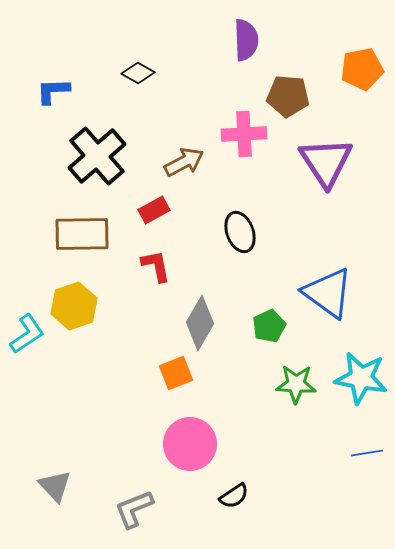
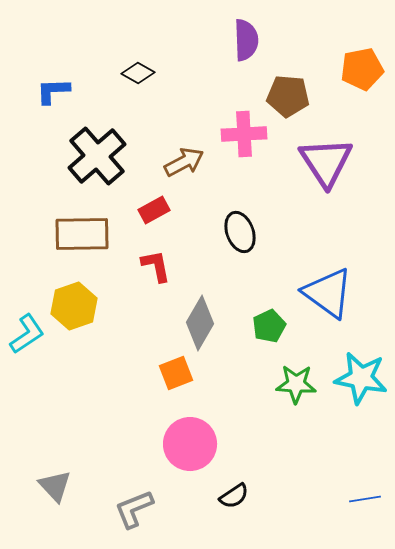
blue line: moved 2 px left, 46 px down
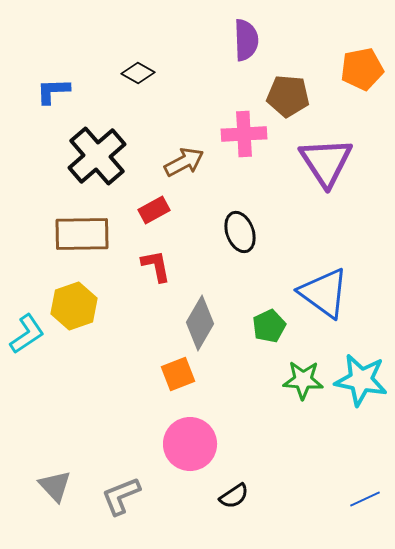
blue triangle: moved 4 px left
orange square: moved 2 px right, 1 px down
cyan star: moved 2 px down
green star: moved 7 px right, 4 px up
blue line: rotated 16 degrees counterclockwise
gray L-shape: moved 13 px left, 13 px up
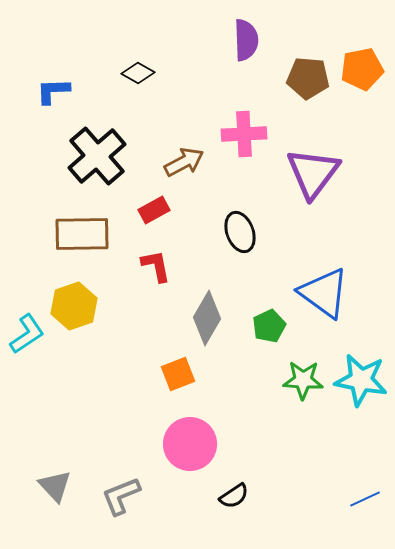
brown pentagon: moved 20 px right, 18 px up
purple triangle: moved 13 px left, 11 px down; rotated 10 degrees clockwise
gray diamond: moved 7 px right, 5 px up
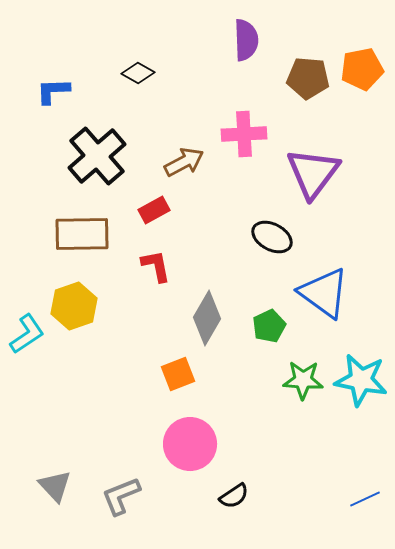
black ellipse: moved 32 px right, 5 px down; rotated 42 degrees counterclockwise
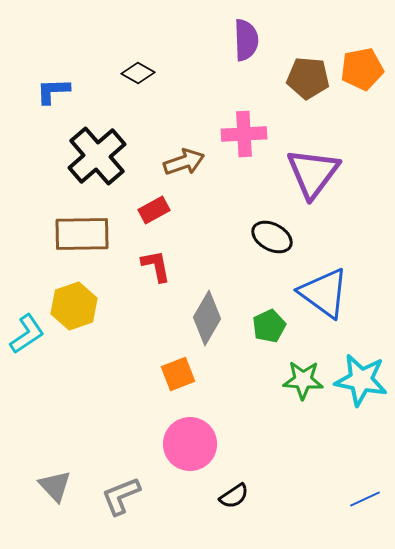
brown arrow: rotated 9 degrees clockwise
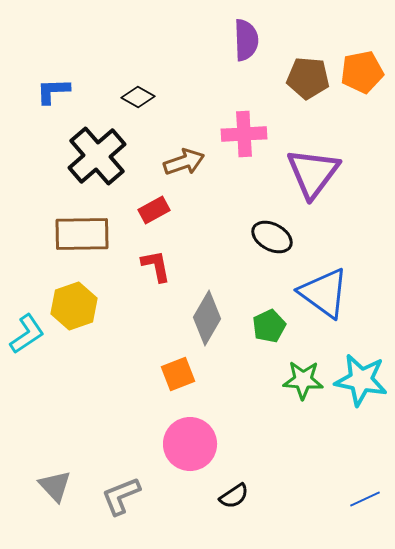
orange pentagon: moved 3 px down
black diamond: moved 24 px down
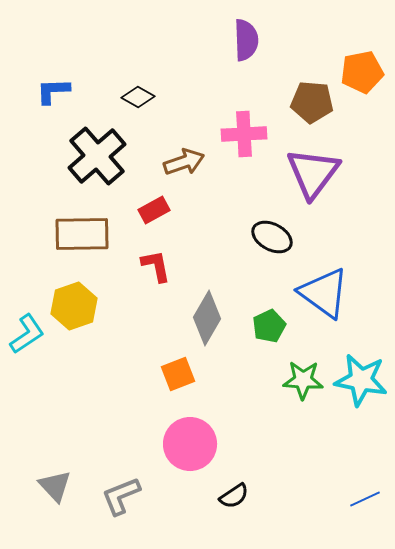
brown pentagon: moved 4 px right, 24 px down
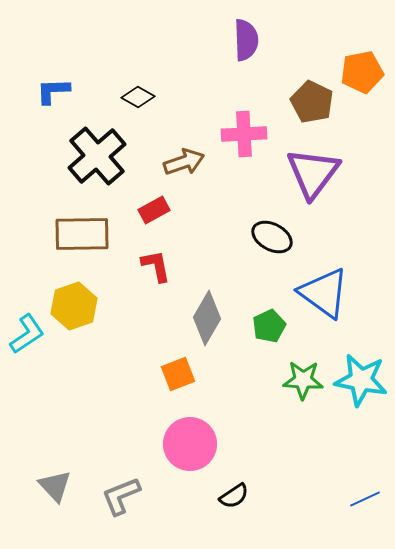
brown pentagon: rotated 21 degrees clockwise
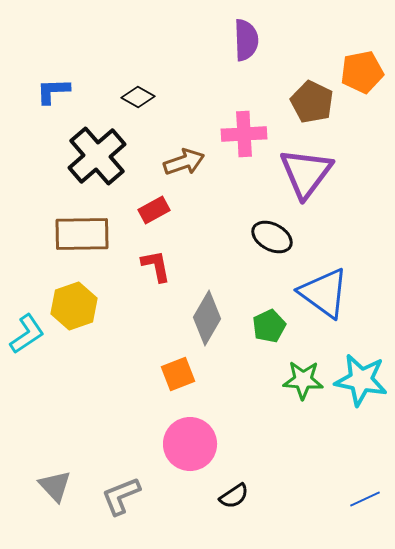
purple triangle: moved 7 px left
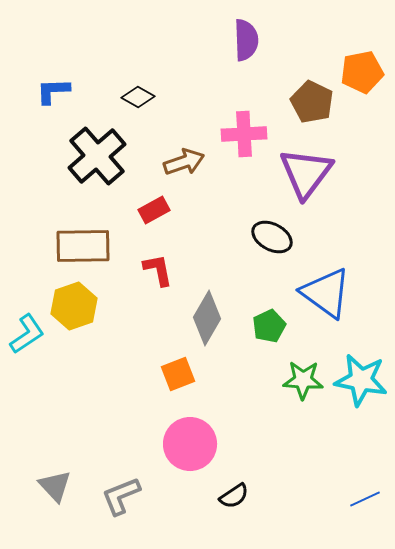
brown rectangle: moved 1 px right, 12 px down
red L-shape: moved 2 px right, 4 px down
blue triangle: moved 2 px right
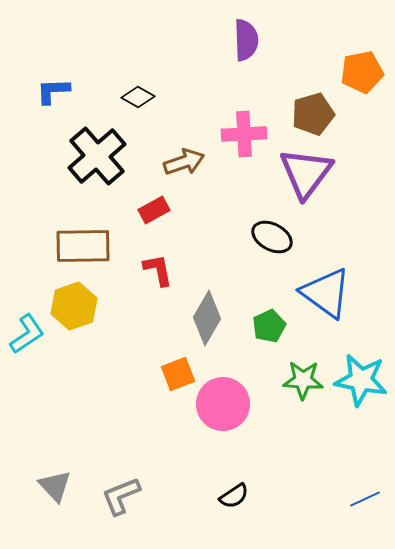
brown pentagon: moved 1 px right, 12 px down; rotated 30 degrees clockwise
pink circle: moved 33 px right, 40 px up
